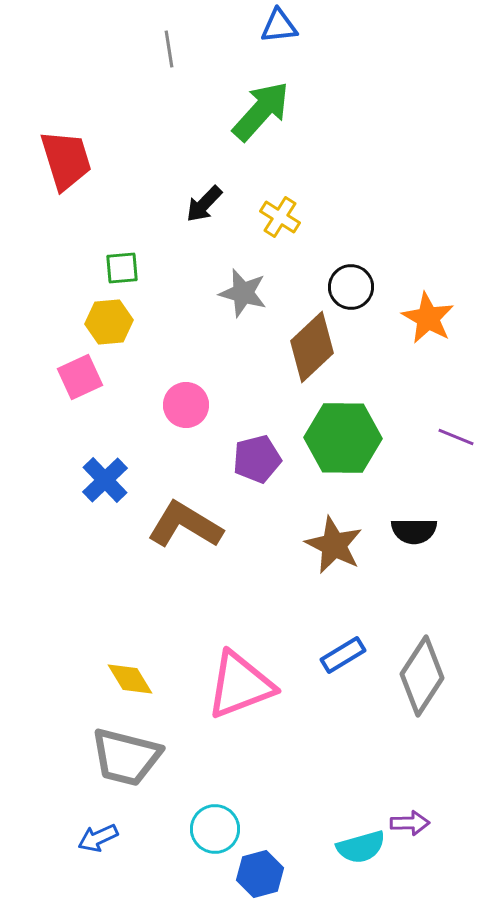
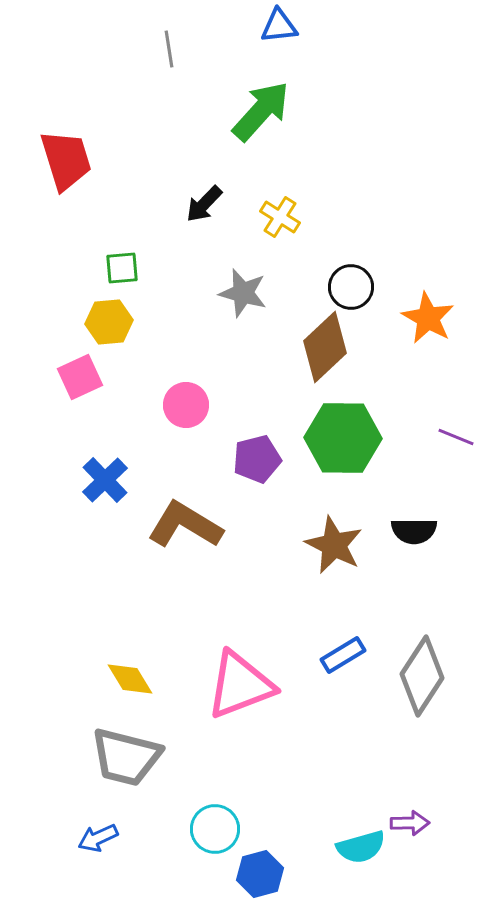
brown diamond: moved 13 px right
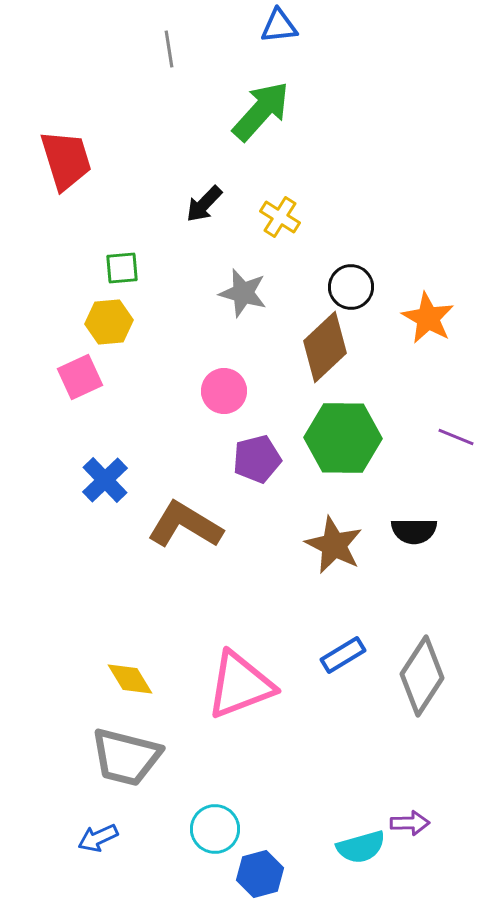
pink circle: moved 38 px right, 14 px up
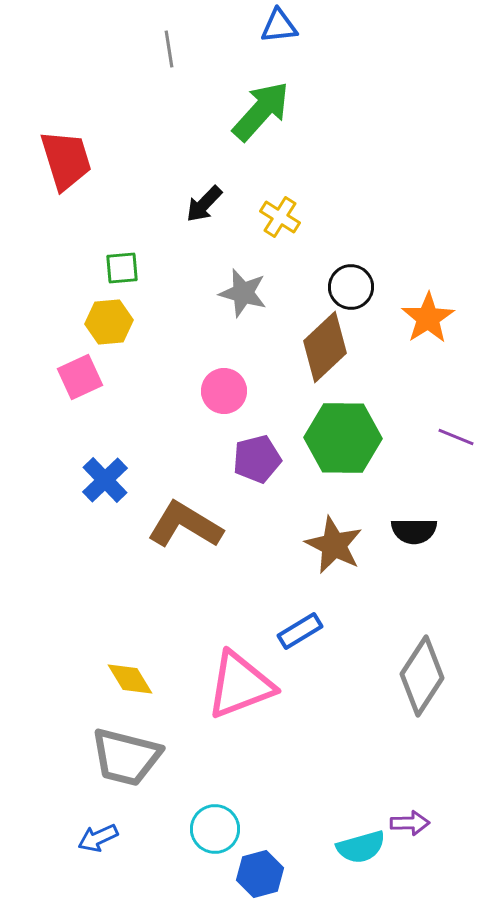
orange star: rotated 10 degrees clockwise
blue rectangle: moved 43 px left, 24 px up
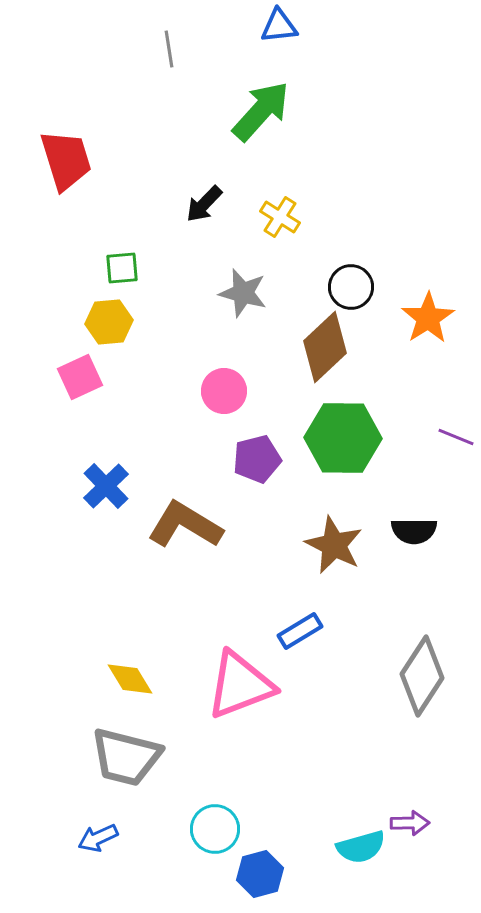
blue cross: moved 1 px right, 6 px down
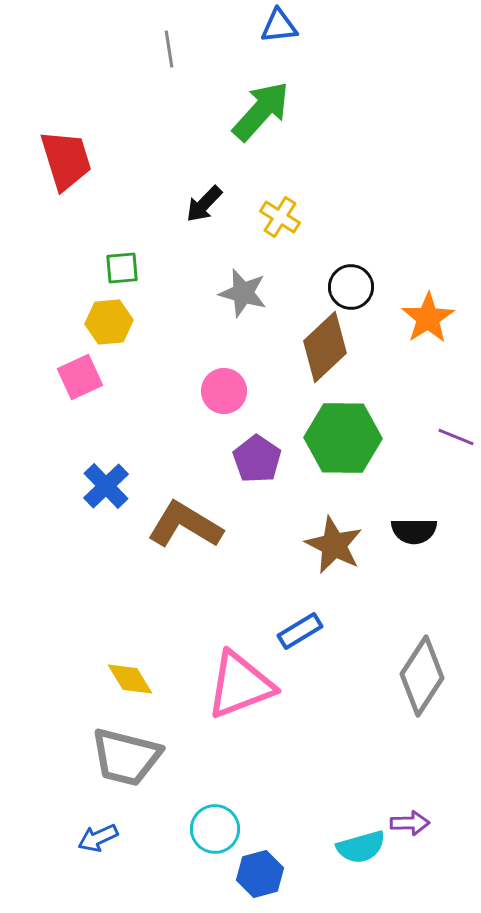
purple pentagon: rotated 24 degrees counterclockwise
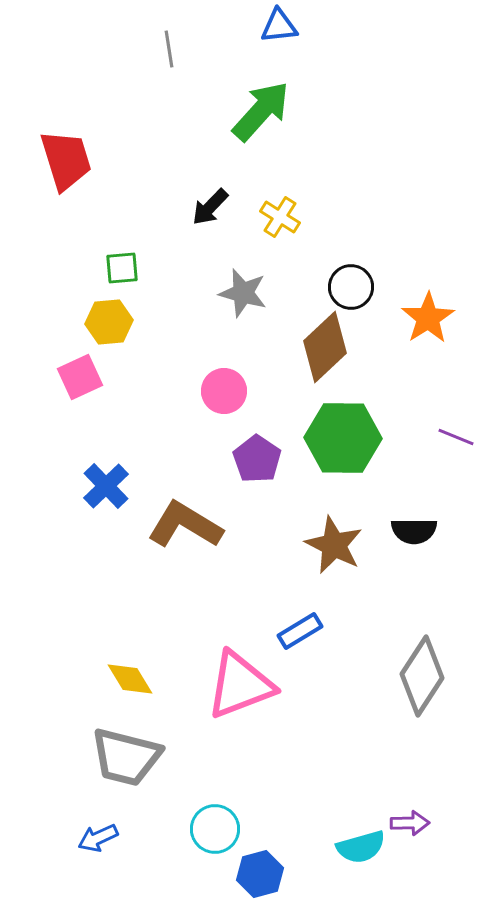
black arrow: moved 6 px right, 3 px down
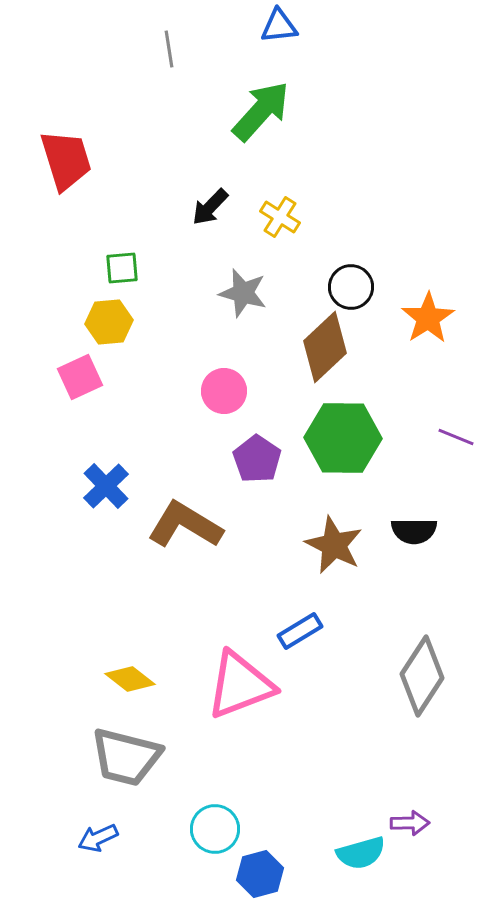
yellow diamond: rotated 21 degrees counterclockwise
cyan semicircle: moved 6 px down
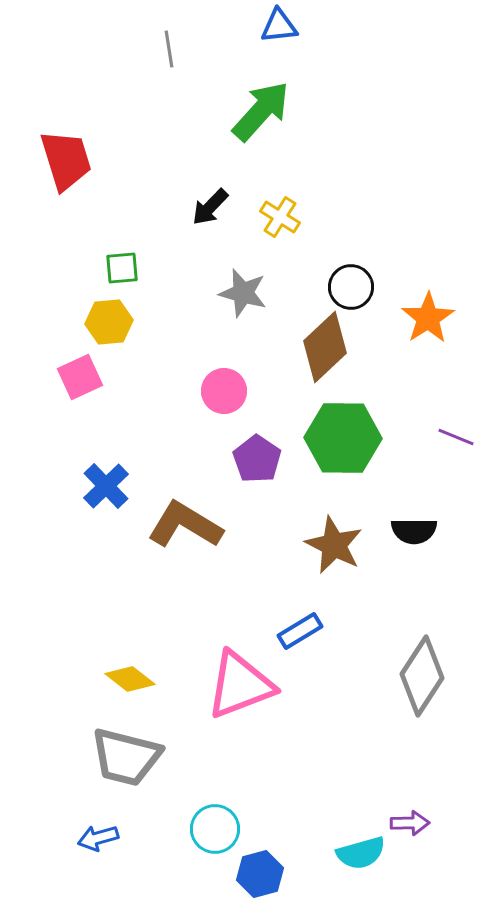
blue arrow: rotated 9 degrees clockwise
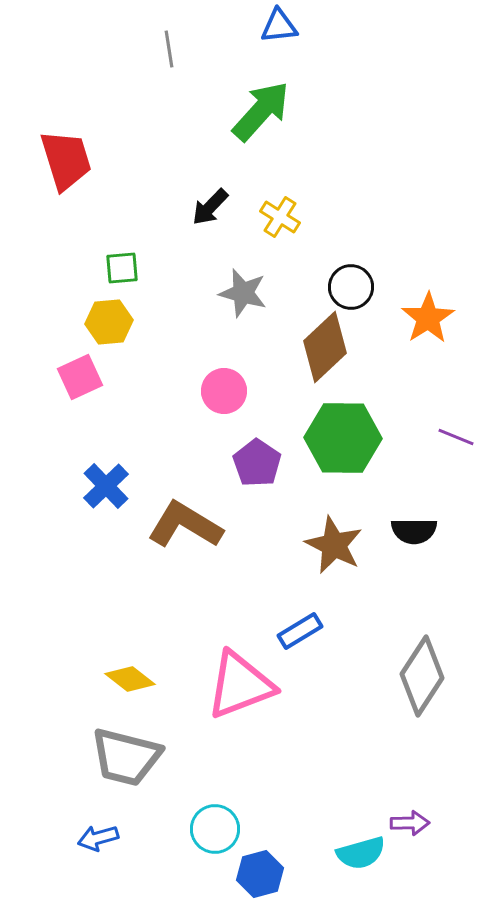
purple pentagon: moved 4 px down
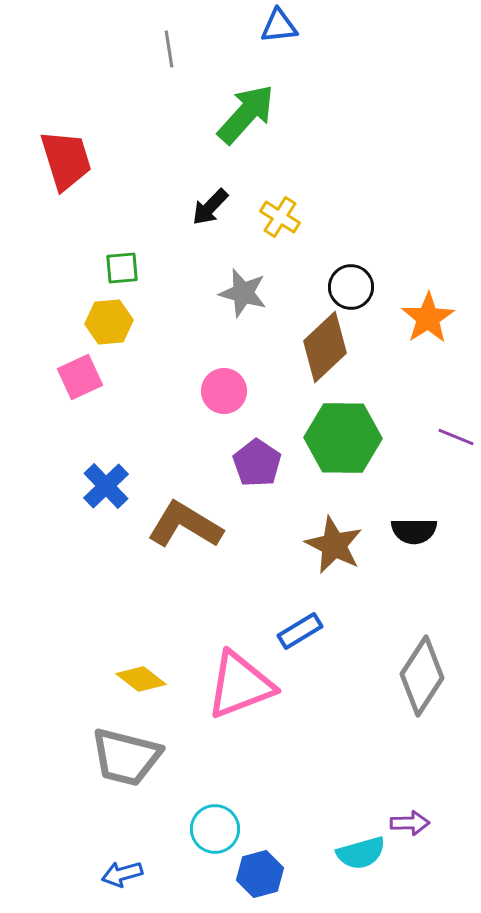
green arrow: moved 15 px left, 3 px down
yellow diamond: moved 11 px right
blue arrow: moved 24 px right, 36 px down
